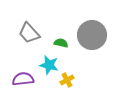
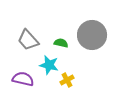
gray trapezoid: moved 1 px left, 7 px down
purple semicircle: rotated 20 degrees clockwise
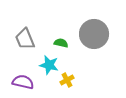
gray circle: moved 2 px right, 1 px up
gray trapezoid: moved 3 px left, 1 px up; rotated 20 degrees clockwise
purple semicircle: moved 3 px down
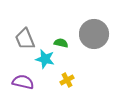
cyan star: moved 4 px left, 6 px up
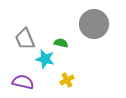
gray circle: moved 10 px up
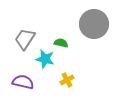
gray trapezoid: rotated 55 degrees clockwise
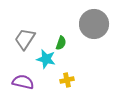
green semicircle: rotated 96 degrees clockwise
cyan star: moved 1 px right
yellow cross: rotated 16 degrees clockwise
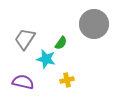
green semicircle: rotated 16 degrees clockwise
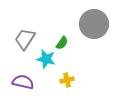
green semicircle: moved 1 px right
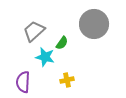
gray trapezoid: moved 9 px right, 8 px up; rotated 15 degrees clockwise
cyan star: moved 1 px left, 2 px up
purple semicircle: rotated 100 degrees counterclockwise
